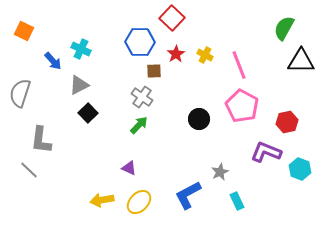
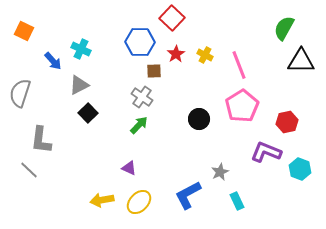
pink pentagon: rotated 12 degrees clockwise
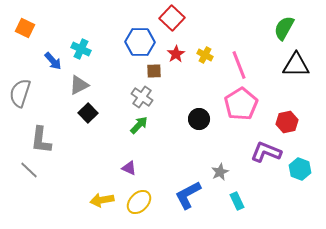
orange square: moved 1 px right, 3 px up
black triangle: moved 5 px left, 4 px down
pink pentagon: moved 1 px left, 2 px up
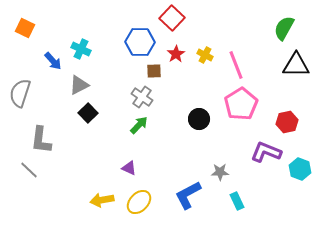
pink line: moved 3 px left
gray star: rotated 24 degrees clockwise
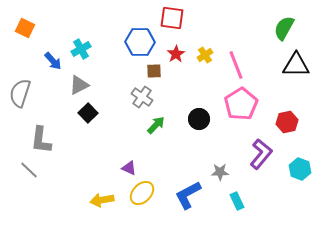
red square: rotated 35 degrees counterclockwise
cyan cross: rotated 36 degrees clockwise
yellow cross: rotated 28 degrees clockwise
green arrow: moved 17 px right
purple L-shape: moved 5 px left, 2 px down; rotated 108 degrees clockwise
yellow ellipse: moved 3 px right, 9 px up
